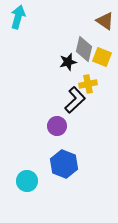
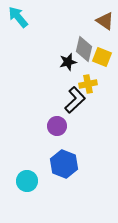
cyan arrow: rotated 55 degrees counterclockwise
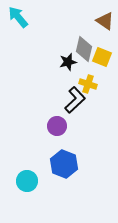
yellow cross: rotated 30 degrees clockwise
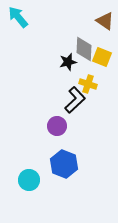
gray diamond: rotated 10 degrees counterclockwise
cyan circle: moved 2 px right, 1 px up
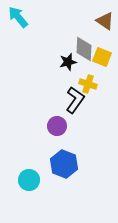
black L-shape: rotated 12 degrees counterclockwise
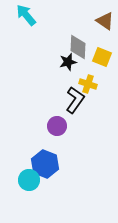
cyan arrow: moved 8 px right, 2 px up
gray diamond: moved 6 px left, 2 px up
blue hexagon: moved 19 px left
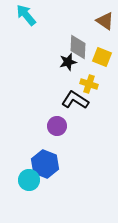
yellow cross: moved 1 px right
black L-shape: rotated 92 degrees counterclockwise
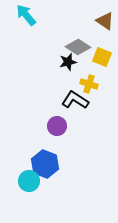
gray diamond: rotated 60 degrees counterclockwise
cyan circle: moved 1 px down
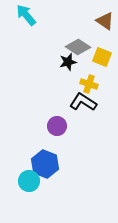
black L-shape: moved 8 px right, 2 px down
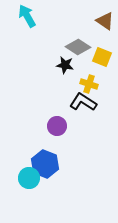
cyan arrow: moved 1 px right, 1 px down; rotated 10 degrees clockwise
black star: moved 3 px left, 3 px down; rotated 24 degrees clockwise
cyan circle: moved 3 px up
